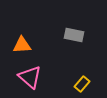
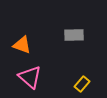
gray rectangle: rotated 12 degrees counterclockwise
orange triangle: rotated 24 degrees clockwise
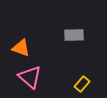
orange triangle: moved 1 px left, 3 px down
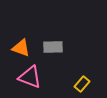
gray rectangle: moved 21 px left, 12 px down
pink triangle: rotated 20 degrees counterclockwise
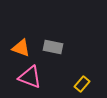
gray rectangle: rotated 12 degrees clockwise
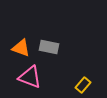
gray rectangle: moved 4 px left
yellow rectangle: moved 1 px right, 1 px down
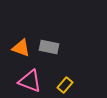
pink triangle: moved 4 px down
yellow rectangle: moved 18 px left
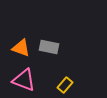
pink triangle: moved 6 px left, 1 px up
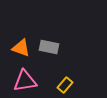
pink triangle: moved 1 px right, 1 px down; rotated 30 degrees counterclockwise
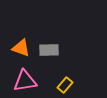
gray rectangle: moved 3 px down; rotated 12 degrees counterclockwise
